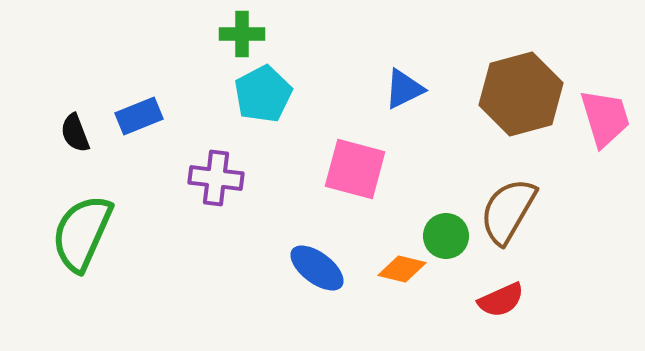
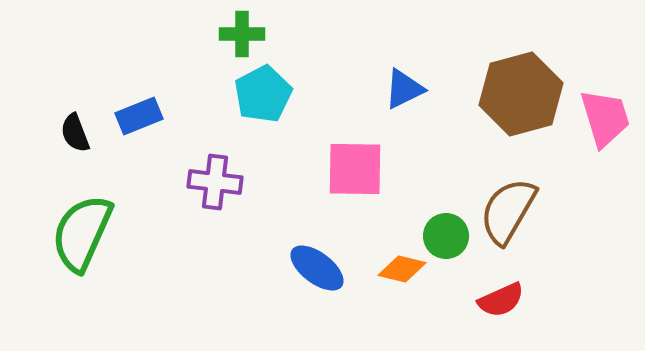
pink square: rotated 14 degrees counterclockwise
purple cross: moved 1 px left, 4 px down
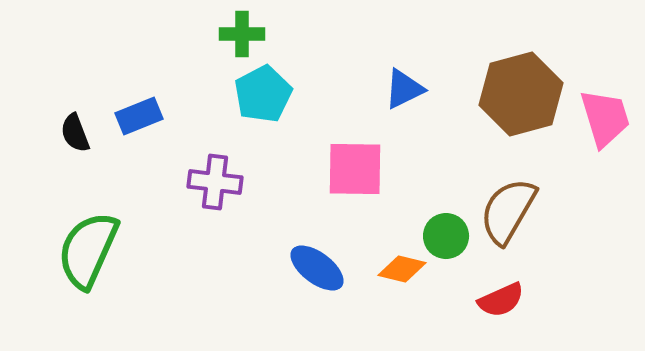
green semicircle: moved 6 px right, 17 px down
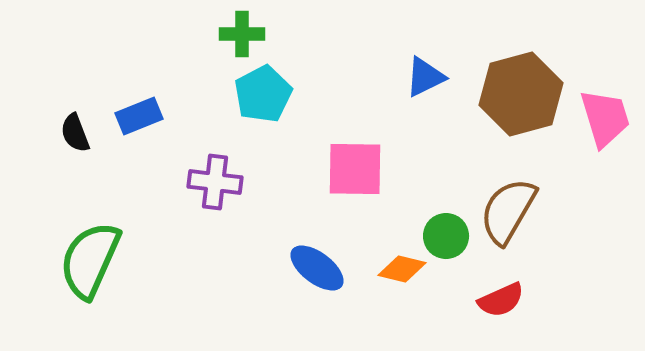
blue triangle: moved 21 px right, 12 px up
green semicircle: moved 2 px right, 10 px down
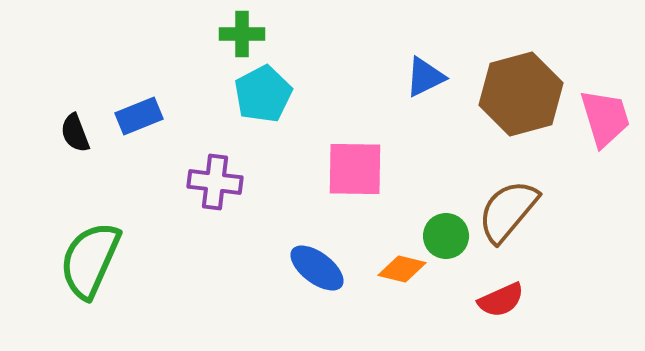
brown semicircle: rotated 10 degrees clockwise
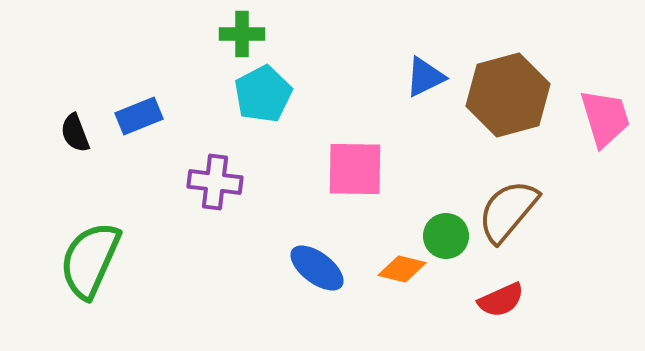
brown hexagon: moved 13 px left, 1 px down
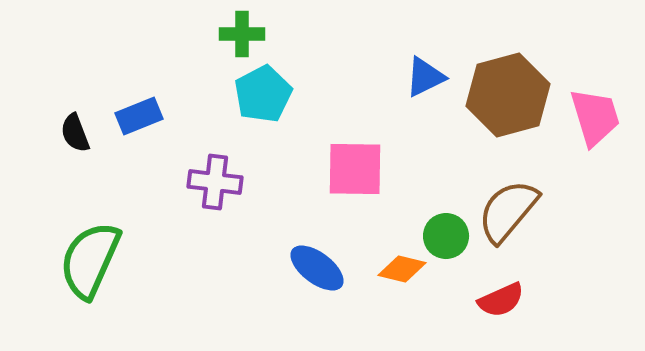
pink trapezoid: moved 10 px left, 1 px up
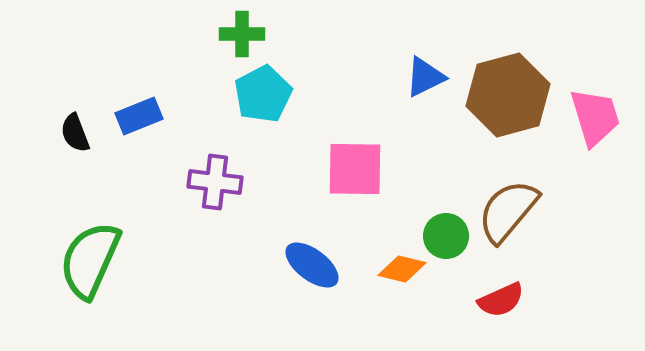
blue ellipse: moved 5 px left, 3 px up
